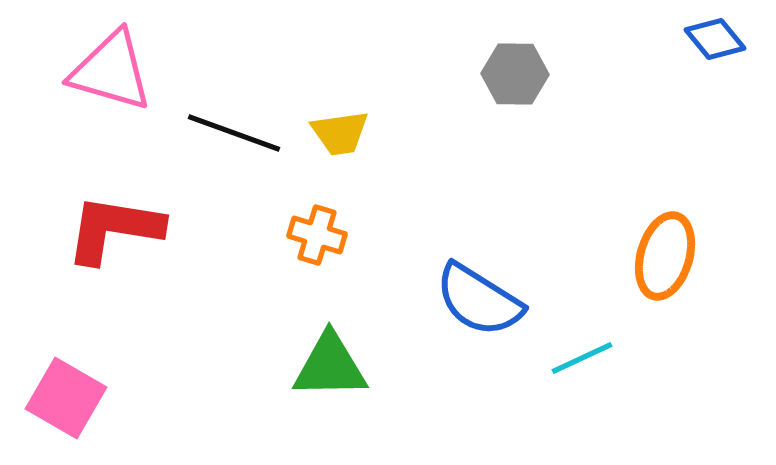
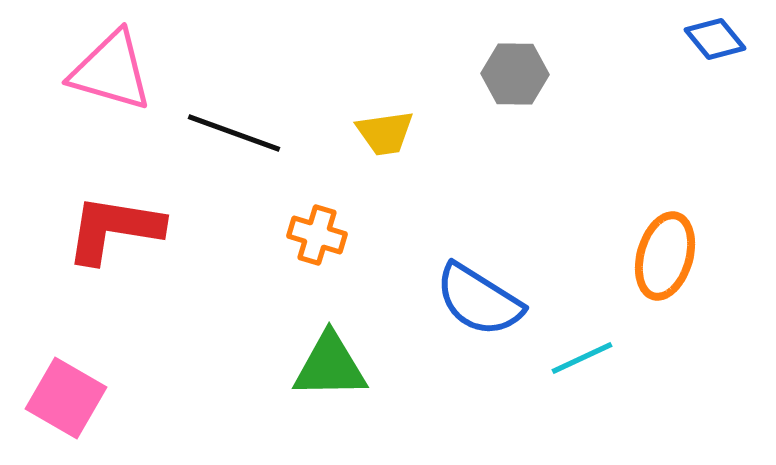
yellow trapezoid: moved 45 px right
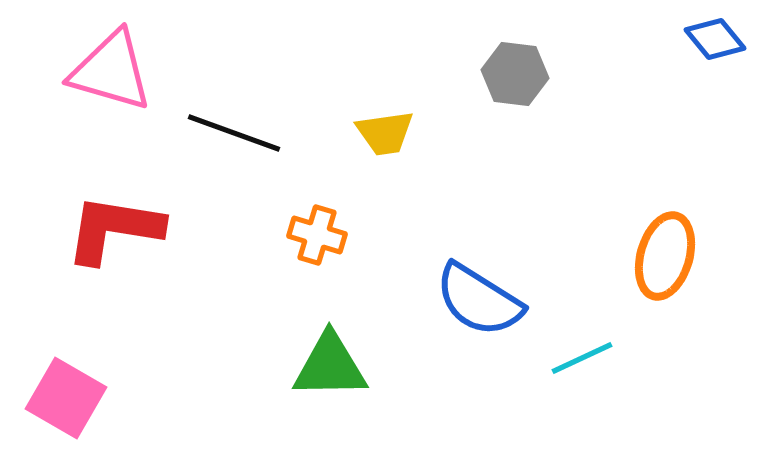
gray hexagon: rotated 6 degrees clockwise
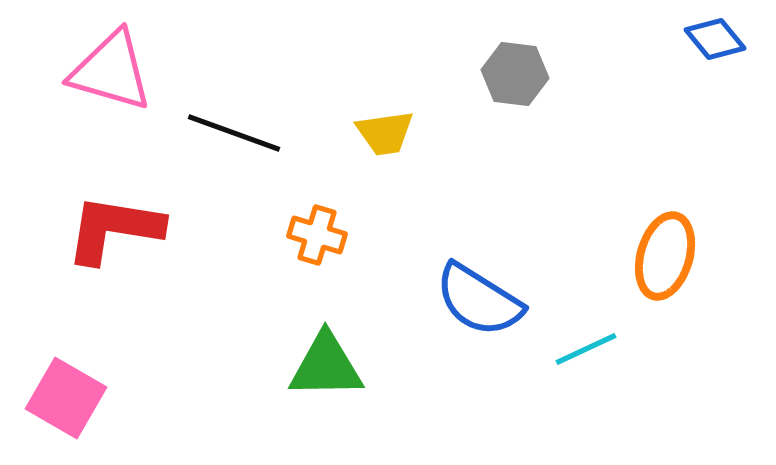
cyan line: moved 4 px right, 9 px up
green triangle: moved 4 px left
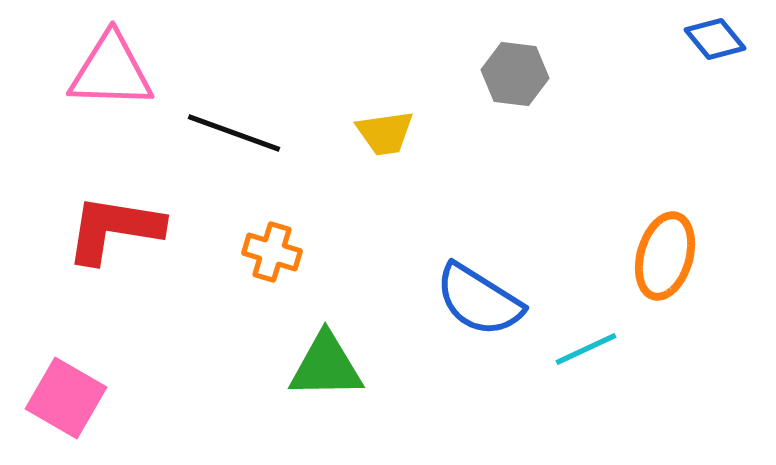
pink triangle: rotated 14 degrees counterclockwise
orange cross: moved 45 px left, 17 px down
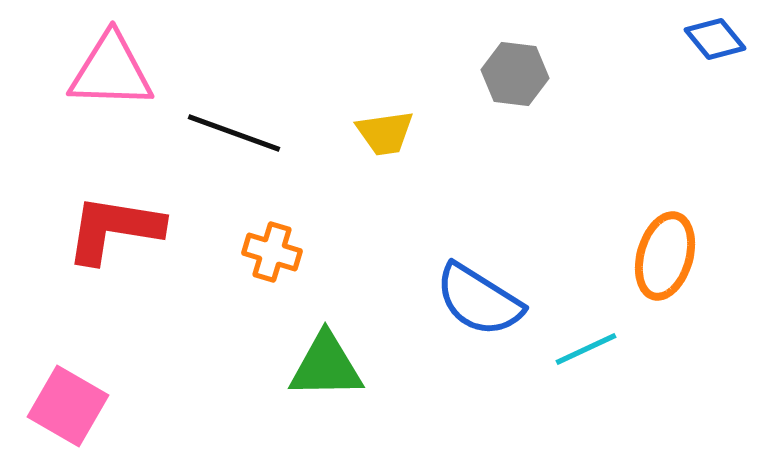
pink square: moved 2 px right, 8 px down
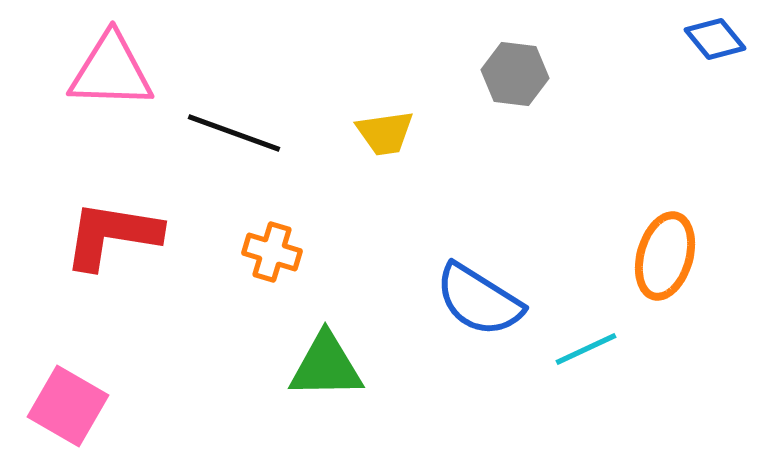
red L-shape: moved 2 px left, 6 px down
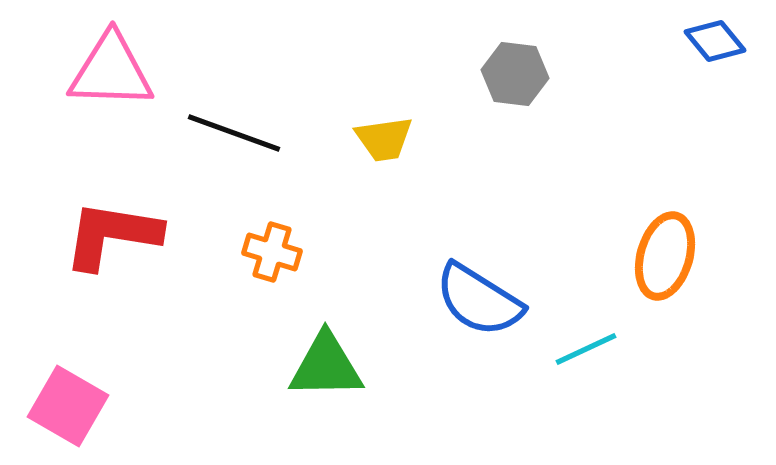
blue diamond: moved 2 px down
yellow trapezoid: moved 1 px left, 6 px down
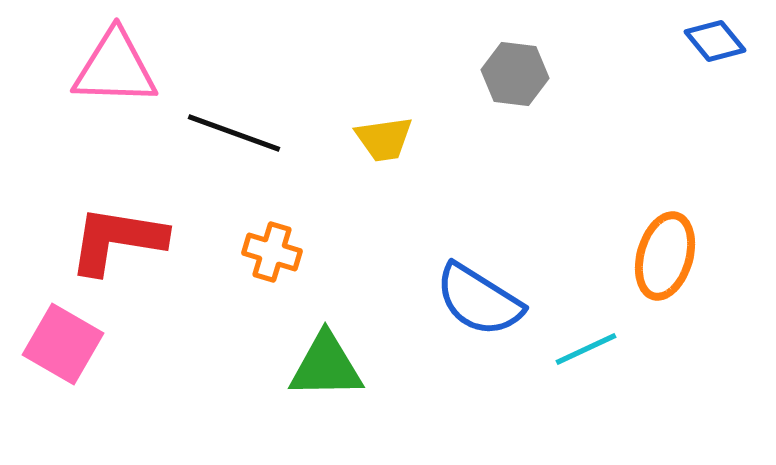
pink triangle: moved 4 px right, 3 px up
red L-shape: moved 5 px right, 5 px down
pink square: moved 5 px left, 62 px up
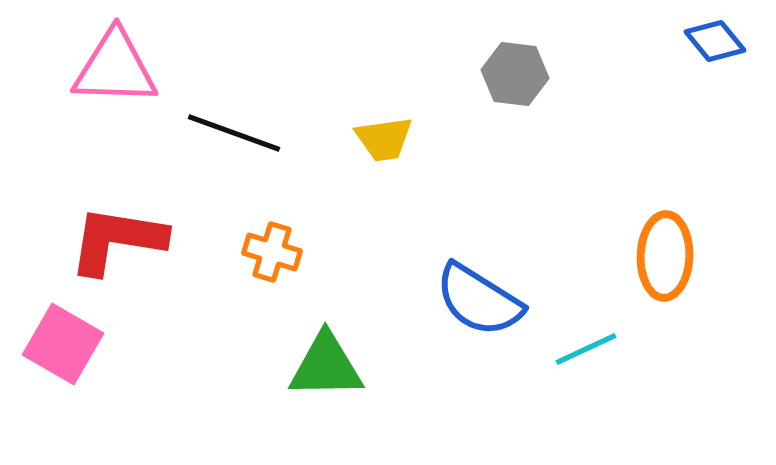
orange ellipse: rotated 14 degrees counterclockwise
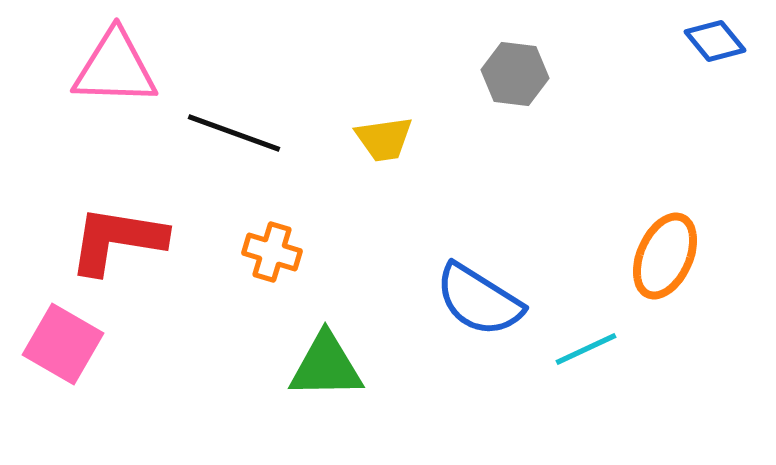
orange ellipse: rotated 22 degrees clockwise
